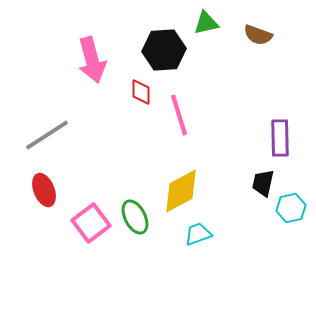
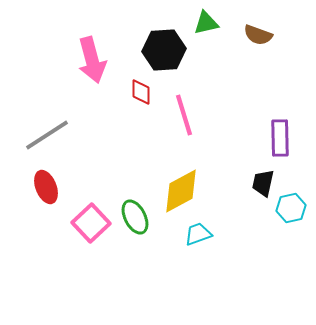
pink line: moved 5 px right
red ellipse: moved 2 px right, 3 px up
pink square: rotated 6 degrees counterclockwise
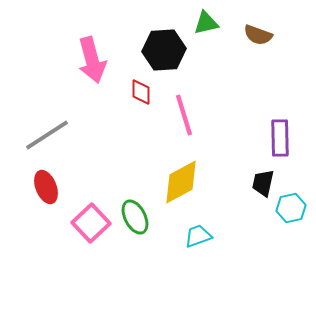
yellow diamond: moved 9 px up
cyan trapezoid: moved 2 px down
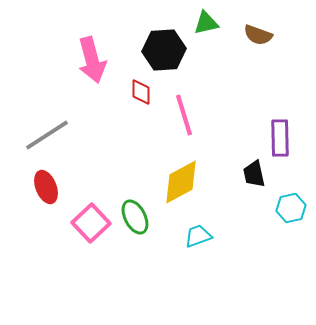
black trapezoid: moved 9 px left, 9 px up; rotated 24 degrees counterclockwise
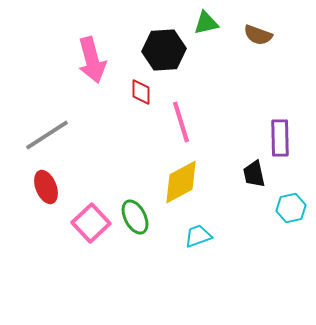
pink line: moved 3 px left, 7 px down
